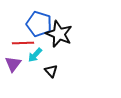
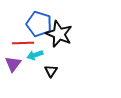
cyan arrow: rotated 28 degrees clockwise
black triangle: rotated 16 degrees clockwise
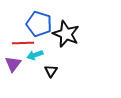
black star: moved 7 px right
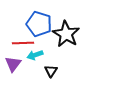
black star: rotated 8 degrees clockwise
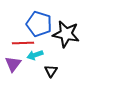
black star: rotated 20 degrees counterclockwise
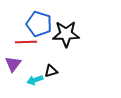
black star: rotated 12 degrees counterclockwise
red line: moved 3 px right, 1 px up
cyan arrow: moved 25 px down
black triangle: rotated 40 degrees clockwise
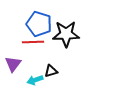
red line: moved 7 px right
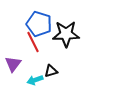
red line: rotated 65 degrees clockwise
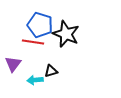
blue pentagon: moved 1 px right, 1 px down
black star: rotated 24 degrees clockwise
red line: rotated 55 degrees counterclockwise
cyan arrow: rotated 14 degrees clockwise
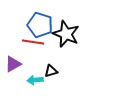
purple triangle: rotated 24 degrees clockwise
